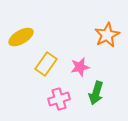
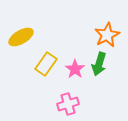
pink star: moved 5 px left, 2 px down; rotated 24 degrees counterclockwise
green arrow: moved 3 px right, 29 px up
pink cross: moved 9 px right, 5 px down
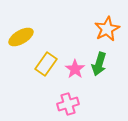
orange star: moved 6 px up
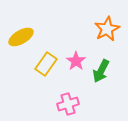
green arrow: moved 2 px right, 7 px down; rotated 10 degrees clockwise
pink star: moved 1 px right, 8 px up
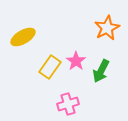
orange star: moved 1 px up
yellow ellipse: moved 2 px right
yellow rectangle: moved 4 px right, 3 px down
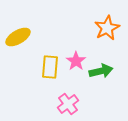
yellow ellipse: moved 5 px left
yellow rectangle: rotated 30 degrees counterclockwise
green arrow: rotated 130 degrees counterclockwise
pink cross: rotated 20 degrees counterclockwise
